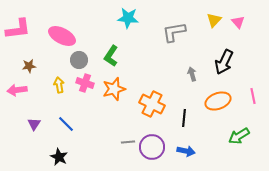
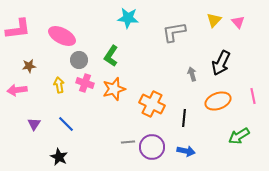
black arrow: moved 3 px left, 1 px down
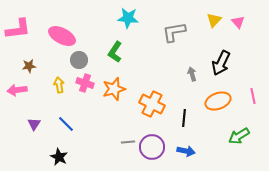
green L-shape: moved 4 px right, 4 px up
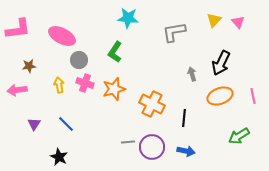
orange ellipse: moved 2 px right, 5 px up
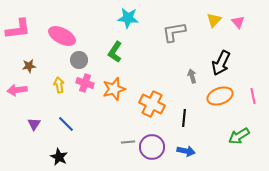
gray arrow: moved 2 px down
